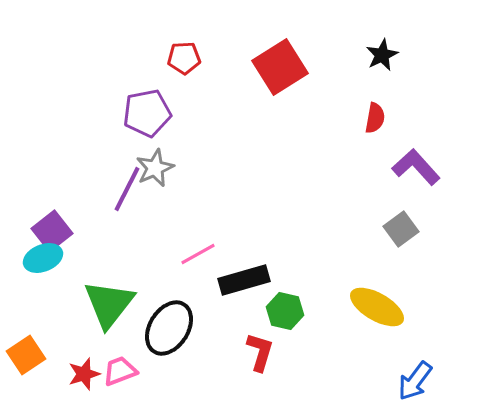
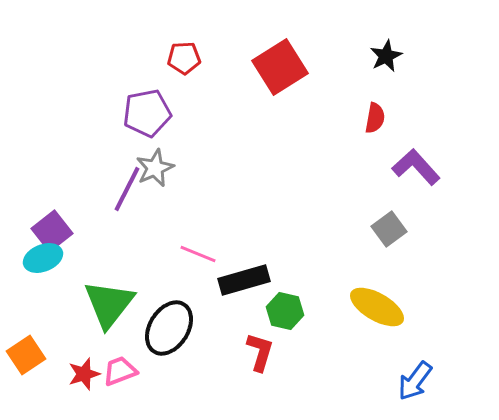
black star: moved 4 px right, 1 px down
gray square: moved 12 px left
pink line: rotated 51 degrees clockwise
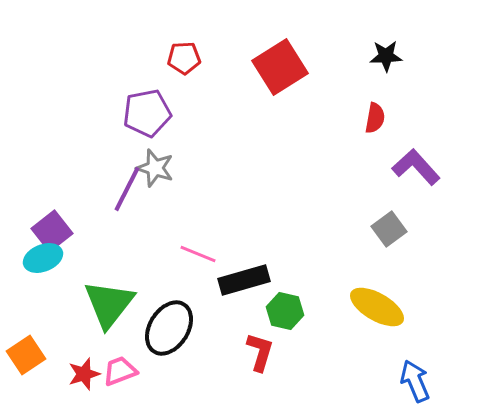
black star: rotated 24 degrees clockwise
gray star: rotated 30 degrees counterclockwise
blue arrow: rotated 120 degrees clockwise
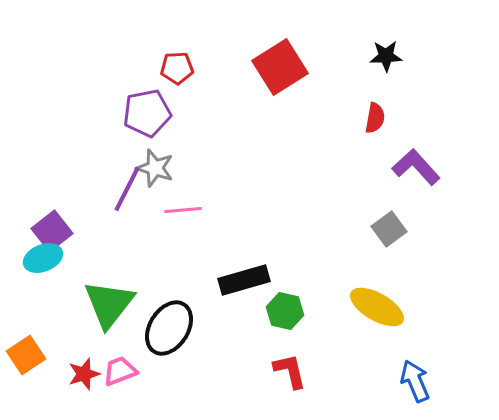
red pentagon: moved 7 px left, 10 px down
pink line: moved 15 px left, 44 px up; rotated 27 degrees counterclockwise
red L-shape: moved 30 px right, 19 px down; rotated 30 degrees counterclockwise
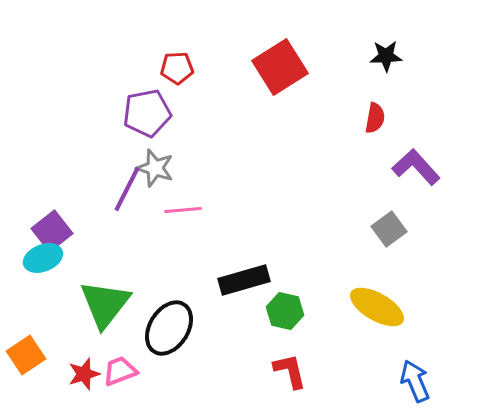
green triangle: moved 4 px left
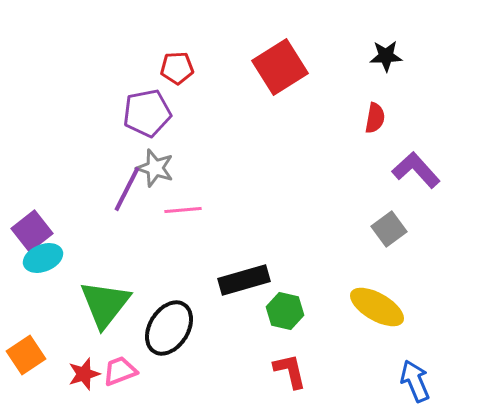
purple L-shape: moved 3 px down
purple square: moved 20 px left
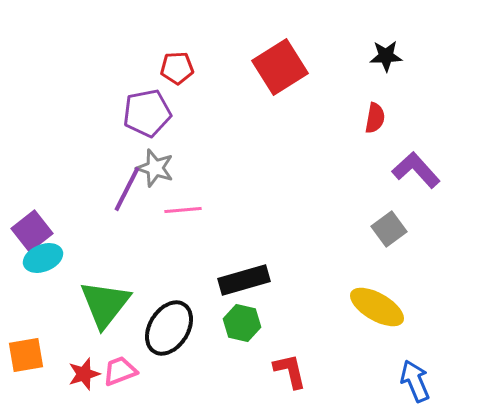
green hexagon: moved 43 px left, 12 px down
orange square: rotated 24 degrees clockwise
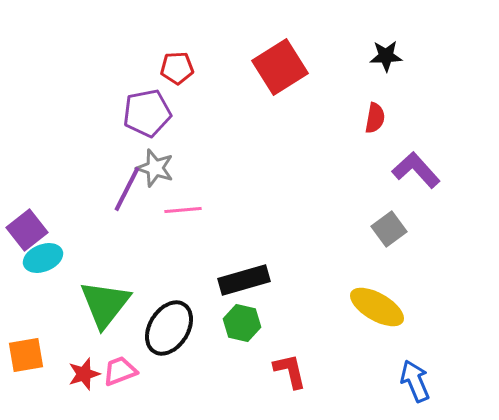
purple square: moved 5 px left, 1 px up
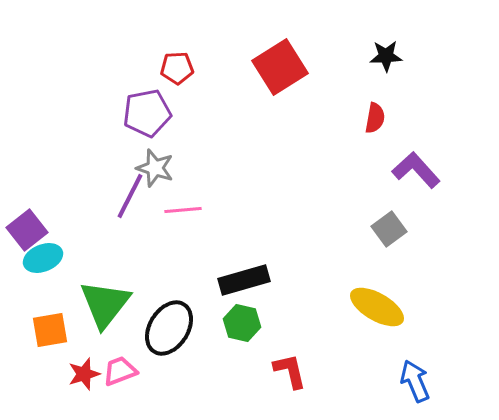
purple line: moved 3 px right, 7 px down
orange square: moved 24 px right, 25 px up
